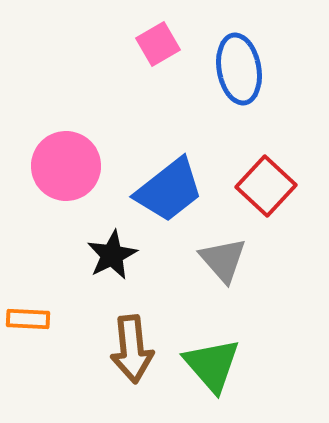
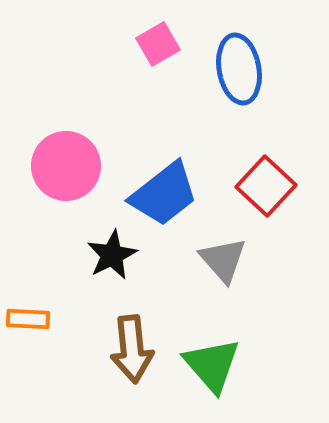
blue trapezoid: moved 5 px left, 4 px down
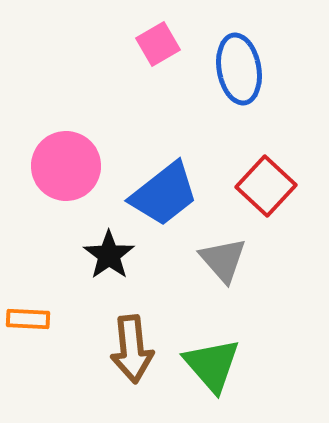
black star: moved 3 px left; rotated 9 degrees counterclockwise
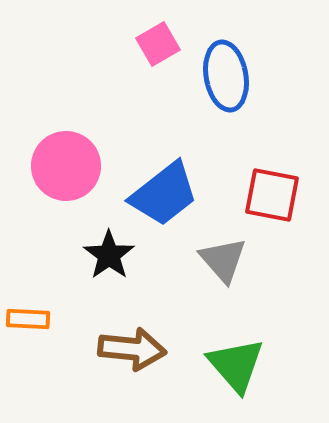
blue ellipse: moved 13 px left, 7 px down
red square: moved 6 px right, 9 px down; rotated 32 degrees counterclockwise
brown arrow: rotated 78 degrees counterclockwise
green triangle: moved 24 px right
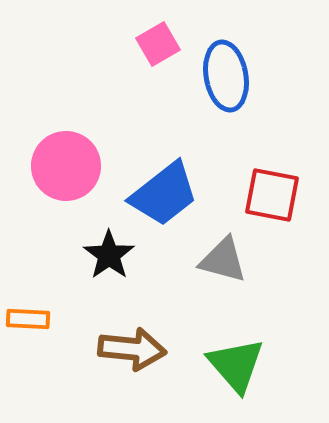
gray triangle: rotated 34 degrees counterclockwise
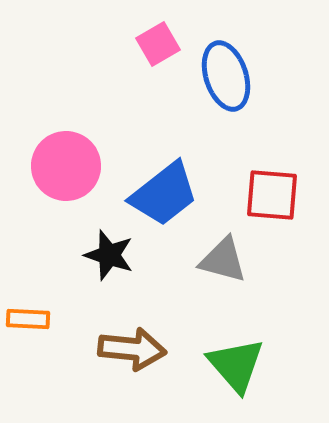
blue ellipse: rotated 8 degrees counterclockwise
red square: rotated 6 degrees counterclockwise
black star: rotated 18 degrees counterclockwise
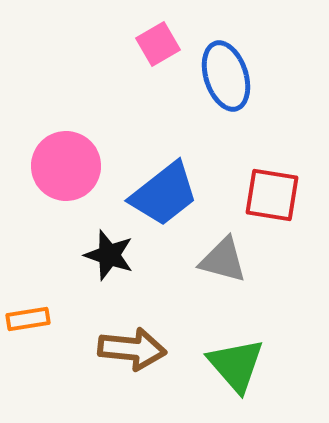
red square: rotated 4 degrees clockwise
orange rectangle: rotated 12 degrees counterclockwise
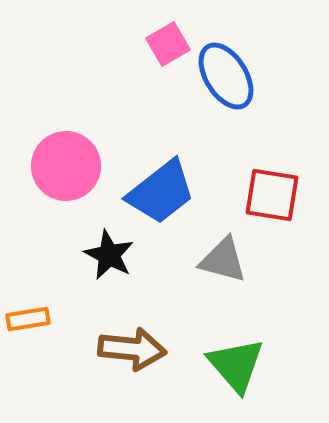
pink square: moved 10 px right
blue ellipse: rotated 14 degrees counterclockwise
blue trapezoid: moved 3 px left, 2 px up
black star: rotated 9 degrees clockwise
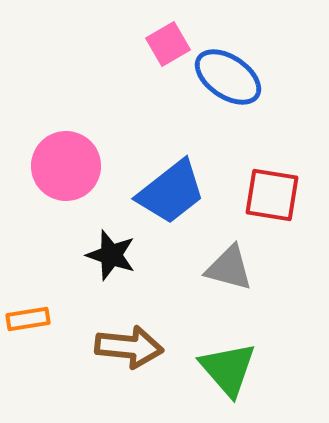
blue ellipse: moved 2 px right, 1 px down; rotated 24 degrees counterclockwise
blue trapezoid: moved 10 px right
black star: moved 2 px right; rotated 9 degrees counterclockwise
gray triangle: moved 6 px right, 8 px down
brown arrow: moved 3 px left, 2 px up
green triangle: moved 8 px left, 4 px down
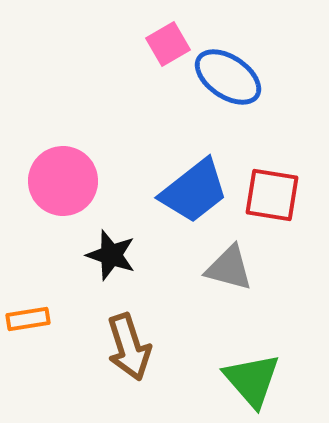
pink circle: moved 3 px left, 15 px down
blue trapezoid: moved 23 px right, 1 px up
brown arrow: rotated 66 degrees clockwise
green triangle: moved 24 px right, 11 px down
